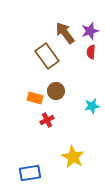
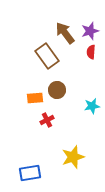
brown circle: moved 1 px right, 1 px up
orange rectangle: rotated 21 degrees counterclockwise
yellow star: rotated 25 degrees clockwise
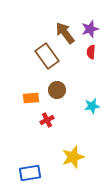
purple star: moved 2 px up
orange rectangle: moved 4 px left
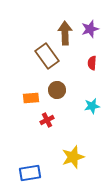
brown arrow: rotated 35 degrees clockwise
red semicircle: moved 1 px right, 11 px down
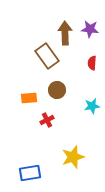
purple star: rotated 24 degrees clockwise
orange rectangle: moved 2 px left
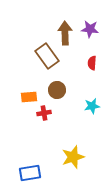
orange rectangle: moved 1 px up
red cross: moved 3 px left, 7 px up; rotated 16 degrees clockwise
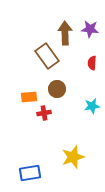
brown circle: moved 1 px up
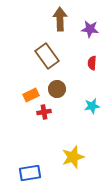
brown arrow: moved 5 px left, 14 px up
orange rectangle: moved 2 px right, 2 px up; rotated 21 degrees counterclockwise
red cross: moved 1 px up
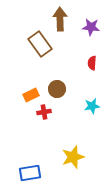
purple star: moved 1 px right, 2 px up
brown rectangle: moved 7 px left, 12 px up
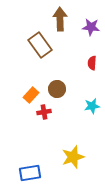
brown rectangle: moved 1 px down
orange rectangle: rotated 21 degrees counterclockwise
